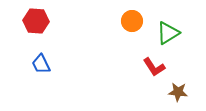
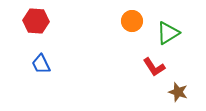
brown star: rotated 12 degrees clockwise
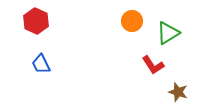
red hexagon: rotated 20 degrees clockwise
red L-shape: moved 1 px left, 2 px up
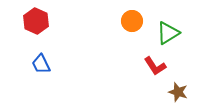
red L-shape: moved 2 px right, 1 px down
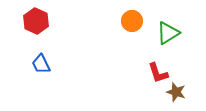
red L-shape: moved 3 px right, 7 px down; rotated 15 degrees clockwise
brown star: moved 2 px left
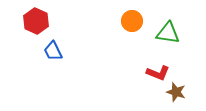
green triangle: rotated 40 degrees clockwise
blue trapezoid: moved 12 px right, 13 px up
red L-shape: rotated 50 degrees counterclockwise
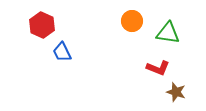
red hexagon: moved 6 px right, 4 px down
blue trapezoid: moved 9 px right, 1 px down
red L-shape: moved 5 px up
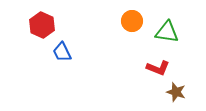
green triangle: moved 1 px left, 1 px up
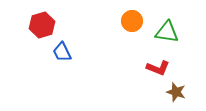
red hexagon: rotated 20 degrees clockwise
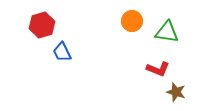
red L-shape: moved 1 px down
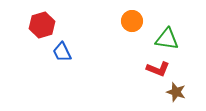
green triangle: moved 7 px down
